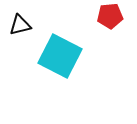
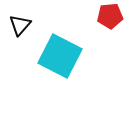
black triangle: rotated 35 degrees counterclockwise
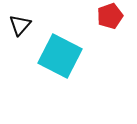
red pentagon: rotated 15 degrees counterclockwise
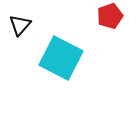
cyan square: moved 1 px right, 2 px down
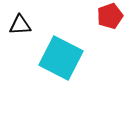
black triangle: rotated 45 degrees clockwise
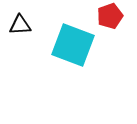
cyan square: moved 12 px right, 13 px up; rotated 6 degrees counterclockwise
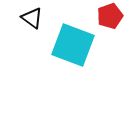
black triangle: moved 12 px right, 7 px up; rotated 40 degrees clockwise
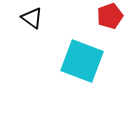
cyan square: moved 9 px right, 16 px down
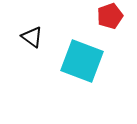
black triangle: moved 19 px down
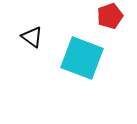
cyan square: moved 3 px up
